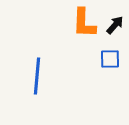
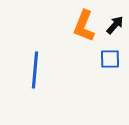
orange L-shape: moved 3 px down; rotated 20 degrees clockwise
blue line: moved 2 px left, 6 px up
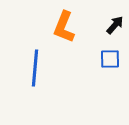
orange L-shape: moved 20 px left, 1 px down
blue line: moved 2 px up
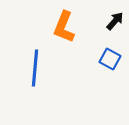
black arrow: moved 4 px up
blue square: rotated 30 degrees clockwise
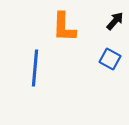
orange L-shape: rotated 20 degrees counterclockwise
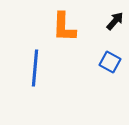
blue square: moved 3 px down
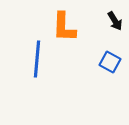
black arrow: rotated 108 degrees clockwise
blue line: moved 2 px right, 9 px up
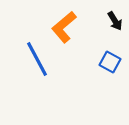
orange L-shape: rotated 48 degrees clockwise
blue line: rotated 33 degrees counterclockwise
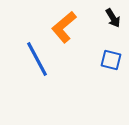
black arrow: moved 2 px left, 3 px up
blue square: moved 1 px right, 2 px up; rotated 15 degrees counterclockwise
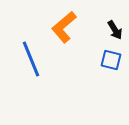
black arrow: moved 2 px right, 12 px down
blue line: moved 6 px left; rotated 6 degrees clockwise
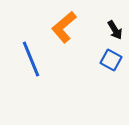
blue square: rotated 15 degrees clockwise
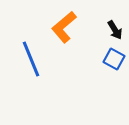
blue square: moved 3 px right, 1 px up
